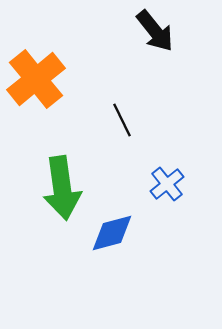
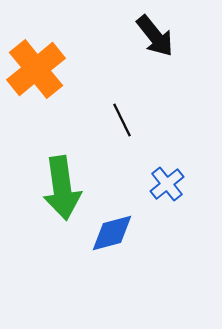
black arrow: moved 5 px down
orange cross: moved 10 px up
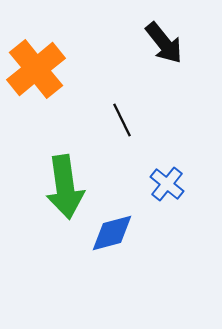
black arrow: moved 9 px right, 7 px down
blue cross: rotated 12 degrees counterclockwise
green arrow: moved 3 px right, 1 px up
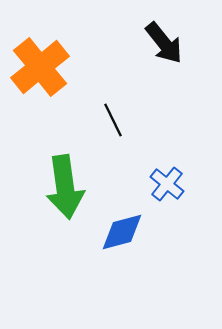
orange cross: moved 4 px right, 2 px up
black line: moved 9 px left
blue diamond: moved 10 px right, 1 px up
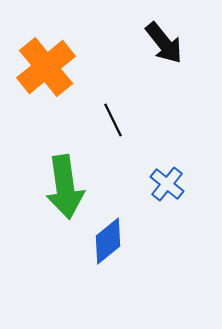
orange cross: moved 6 px right
blue diamond: moved 14 px left, 9 px down; rotated 24 degrees counterclockwise
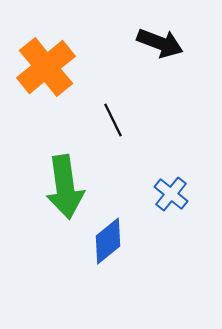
black arrow: moved 4 px left; rotated 30 degrees counterclockwise
blue cross: moved 4 px right, 10 px down
